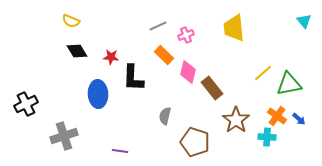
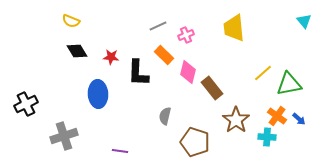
black L-shape: moved 5 px right, 5 px up
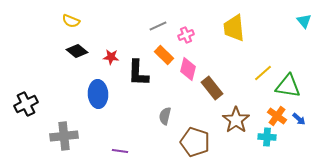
black diamond: rotated 20 degrees counterclockwise
pink diamond: moved 3 px up
green triangle: moved 1 px left, 2 px down; rotated 20 degrees clockwise
gray cross: rotated 12 degrees clockwise
